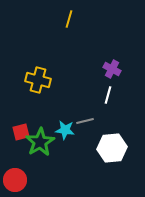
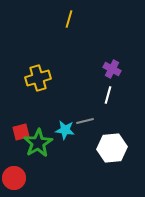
yellow cross: moved 2 px up; rotated 30 degrees counterclockwise
green star: moved 2 px left, 1 px down
red circle: moved 1 px left, 2 px up
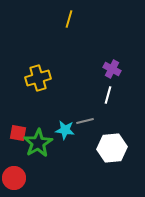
red square: moved 3 px left, 1 px down; rotated 24 degrees clockwise
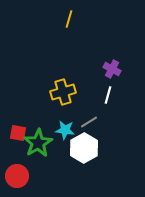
yellow cross: moved 25 px right, 14 px down
gray line: moved 4 px right, 1 px down; rotated 18 degrees counterclockwise
white hexagon: moved 28 px left; rotated 24 degrees counterclockwise
red circle: moved 3 px right, 2 px up
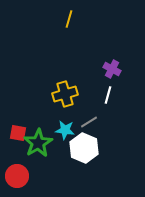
yellow cross: moved 2 px right, 2 px down
white hexagon: rotated 8 degrees counterclockwise
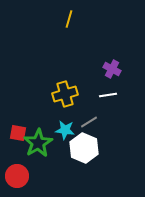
white line: rotated 66 degrees clockwise
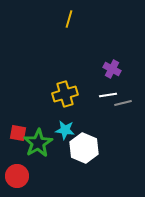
gray line: moved 34 px right, 19 px up; rotated 18 degrees clockwise
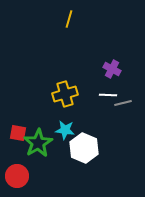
white line: rotated 12 degrees clockwise
